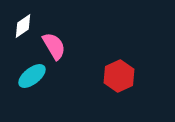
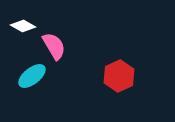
white diamond: rotated 65 degrees clockwise
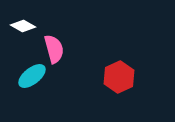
pink semicircle: moved 3 px down; rotated 16 degrees clockwise
red hexagon: moved 1 px down
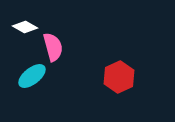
white diamond: moved 2 px right, 1 px down
pink semicircle: moved 1 px left, 2 px up
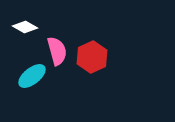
pink semicircle: moved 4 px right, 4 px down
red hexagon: moved 27 px left, 20 px up
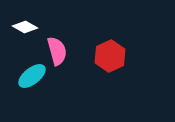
red hexagon: moved 18 px right, 1 px up
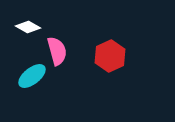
white diamond: moved 3 px right
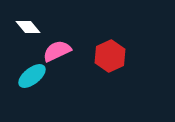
white diamond: rotated 20 degrees clockwise
pink semicircle: rotated 100 degrees counterclockwise
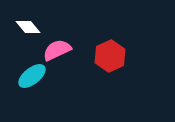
pink semicircle: moved 1 px up
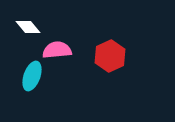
pink semicircle: rotated 20 degrees clockwise
cyan ellipse: rotated 32 degrees counterclockwise
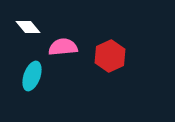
pink semicircle: moved 6 px right, 3 px up
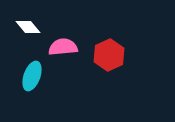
red hexagon: moved 1 px left, 1 px up
